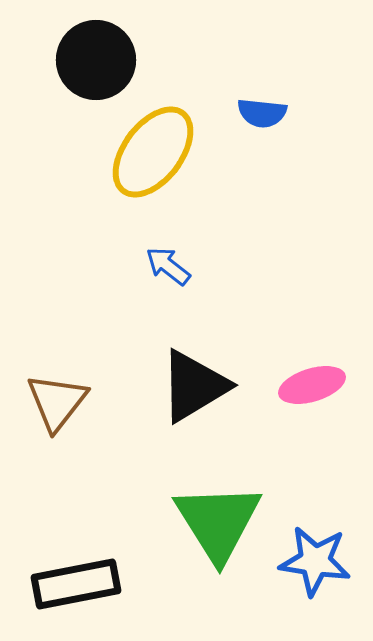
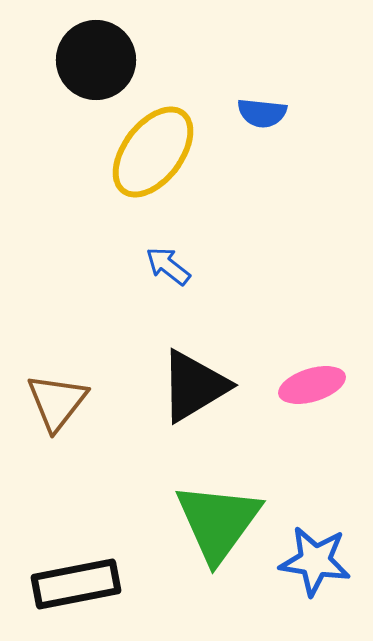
green triangle: rotated 8 degrees clockwise
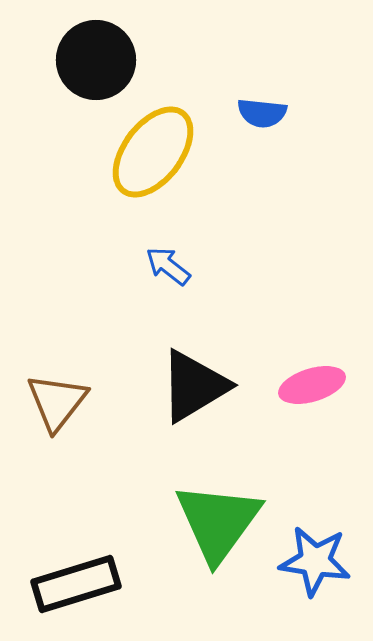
black rectangle: rotated 6 degrees counterclockwise
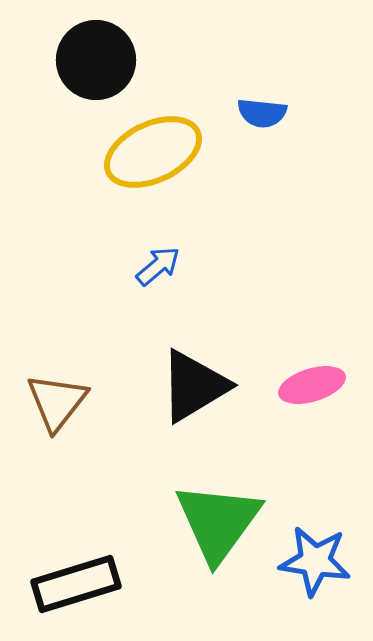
yellow ellipse: rotated 28 degrees clockwise
blue arrow: moved 10 px left; rotated 102 degrees clockwise
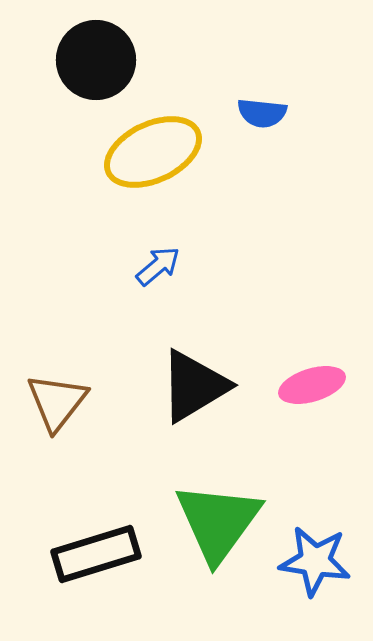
black rectangle: moved 20 px right, 30 px up
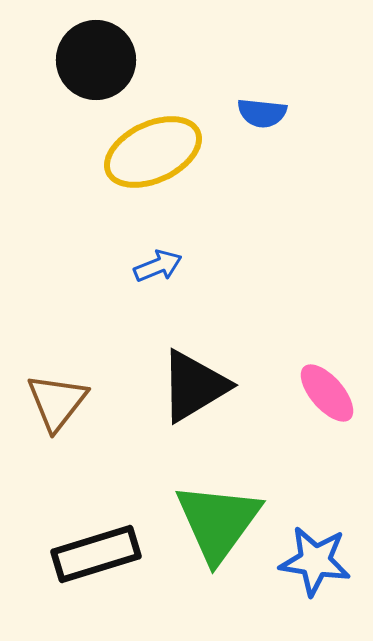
blue arrow: rotated 18 degrees clockwise
pink ellipse: moved 15 px right, 8 px down; rotated 66 degrees clockwise
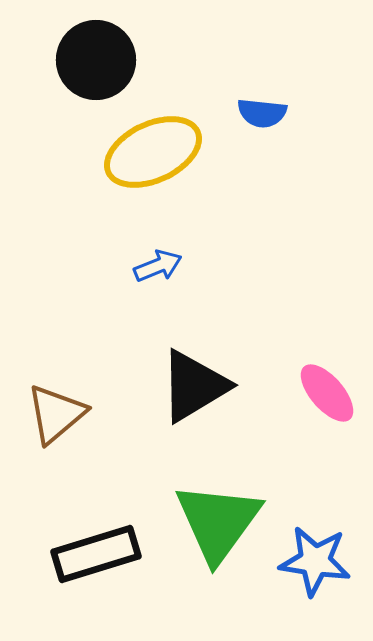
brown triangle: moved 1 px left, 12 px down; rotated 12 degrees clockwise
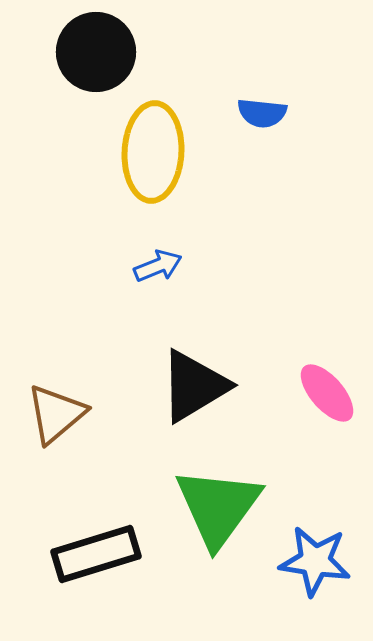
black circle: moved 8 px up
yellow ellipse: rotated 62 degrees counterclockwise
green triangle: moved 15 px up
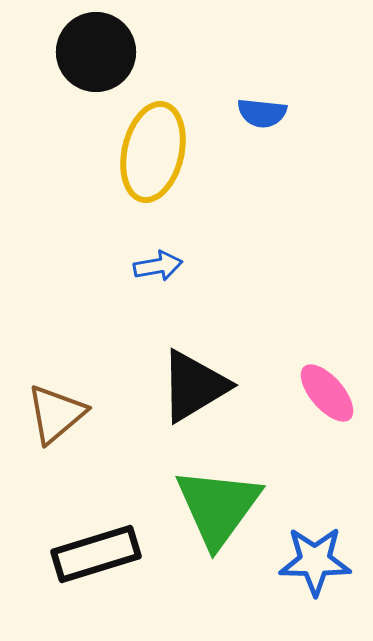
yellow ellipse: rotated 10 degrees clockwise
blue arrow: rotated 12 degrees clockwise
blue star: rotated 8 degrees counterclockwise
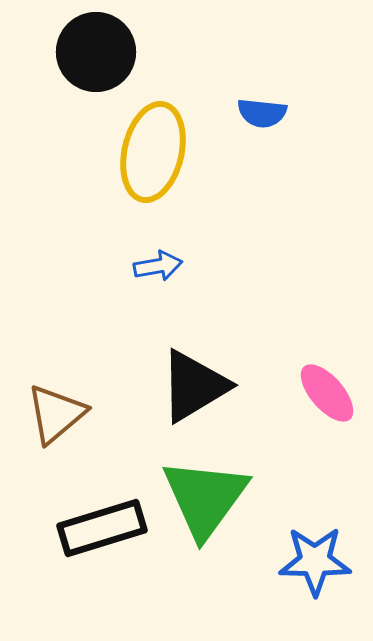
green triangle: moved 13 px left, 9 px up
black rectangle: moved 6 px right, 26 px up
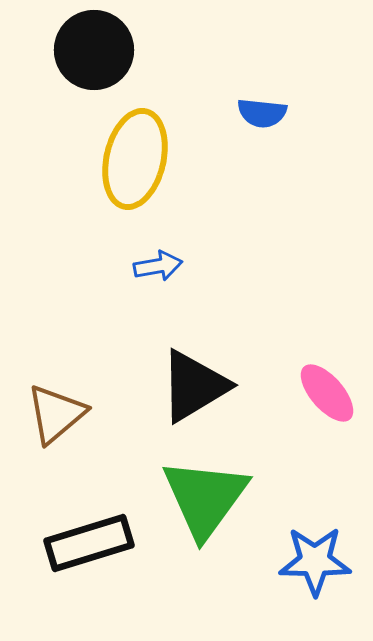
black circle: moved 2 px left, 2 px up
yellow ellipse: moved 18 px left, 7 px down
black rectangle: moved 13 px left, 15 px down
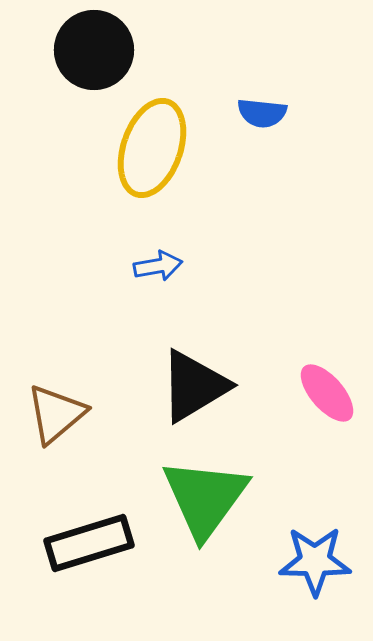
yellow ellipse: moved 17 px right, 11 px up; rotated 6 degrees clockwise
